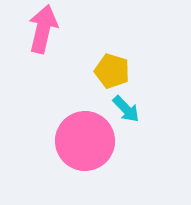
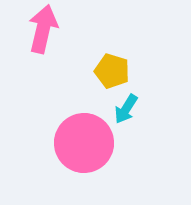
cyan arrow: rotated 76 degrees clockwise
pink circle: moved 1 px left, 2 px down
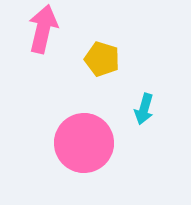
yellow pentagon: moved 10 px left, 12 px up
cyan arrow: moved 18 px right; rotated 16 degrees counterclockwise
